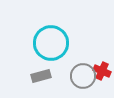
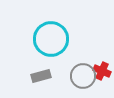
cyan circle: moved 4 px up
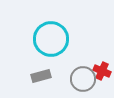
gray circle: moved 3 px down
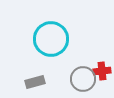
red cross: rotated 30 degrees counterclockwise
gray rectangle: moved 6 px left, 6 px down
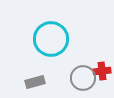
gray circle: moved 1 px up
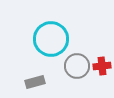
red cross: moved 5 px up
gray circle: moved 6 px left, 12 px up
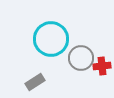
gray circle: moved 4 px right, 8 px up
gray rectangle: rotated 18 degrees counterclockwise
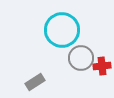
cyan circle: moved 11 px right, 9 px up
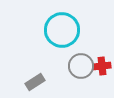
gray circle: moved 8 px down
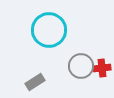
cyan circle: moved 13 px left
red cross: moved 2 px down
